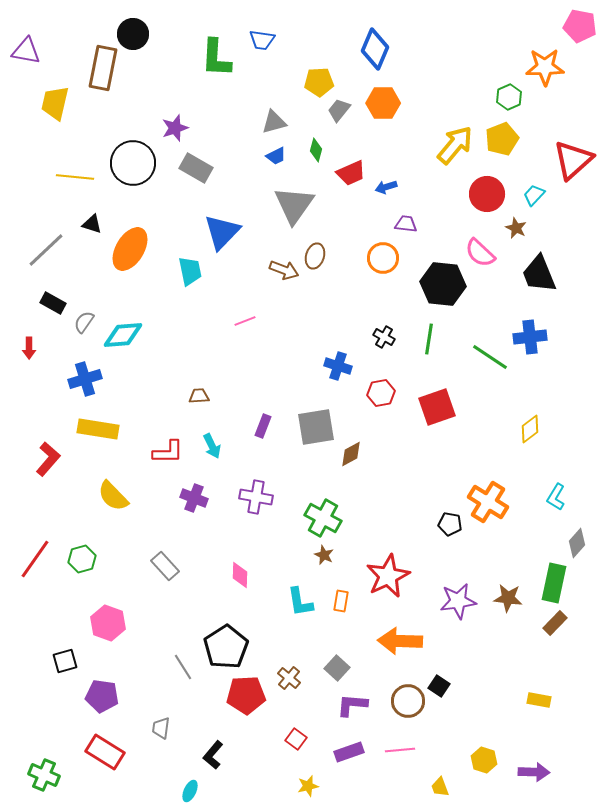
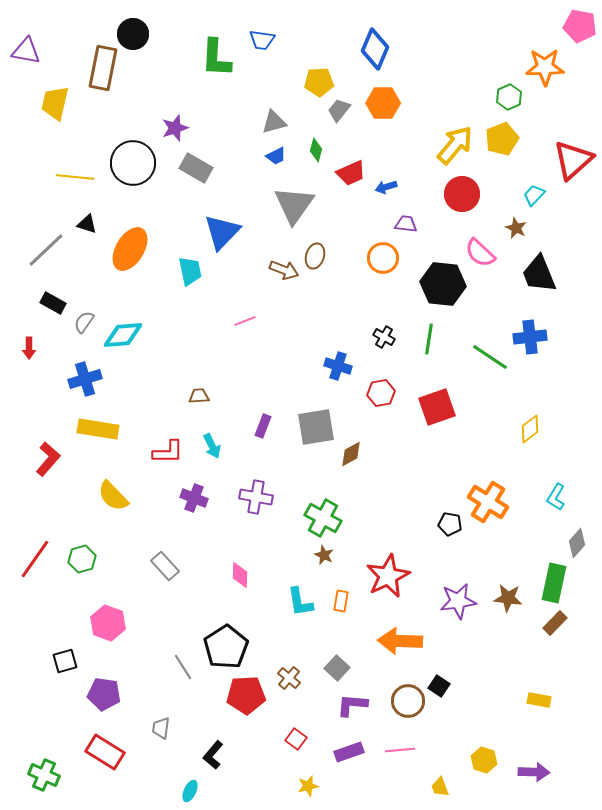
red circle at (487, 194): moved 25 px left
black triangle at (92, 224): moved 5 px left
purple pentagon at (102, 696): moved 2 px right, 2 px up
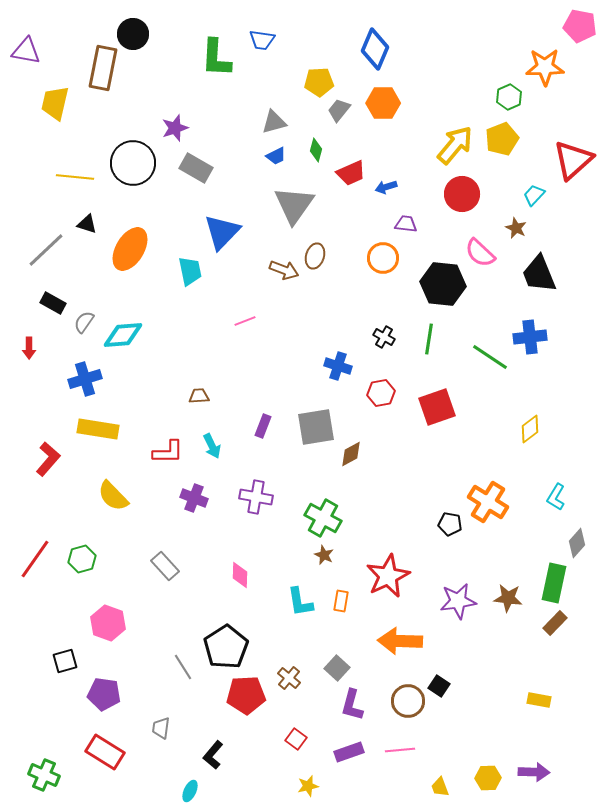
purple L-shape at (352, 705): rotated 80 degrees counterclockwise
yellow hexagon at (484, 760): moved 4 px right, 18 px down; rotated 20 degrees counterclockwise
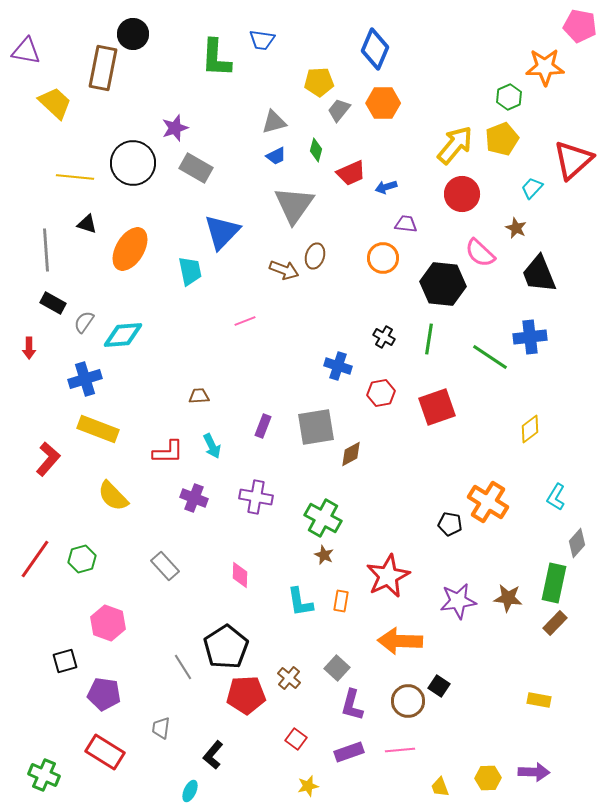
yellow trapezoid at (55, 103): rotated 120 degrees clockwise
cyan trapezoid at (534, 195): moved 2 px left, 7 px up
gray line at (46, 250): rotated 51 degrees counterclockwise
yellow rectangle at (98, 429): rotated 12 degrees clockwise
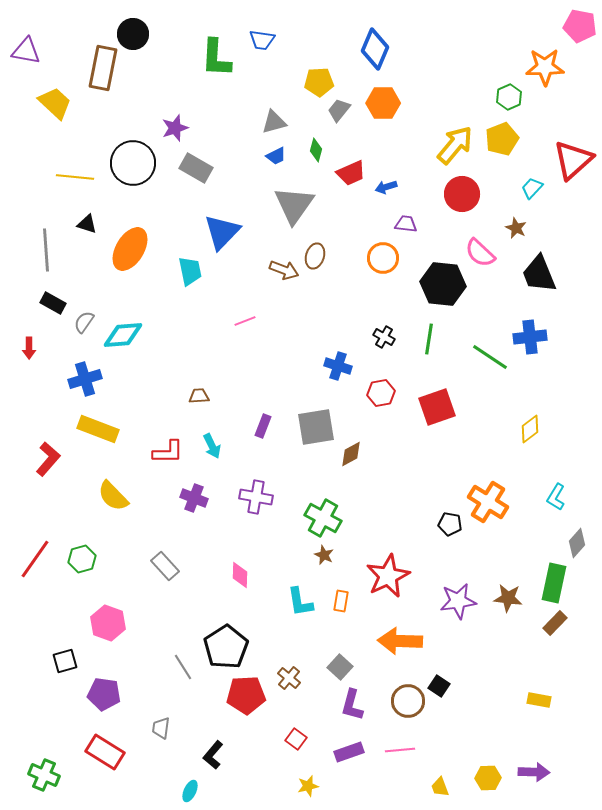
gray square at (337, 668): moved 3 px right, 1 px up
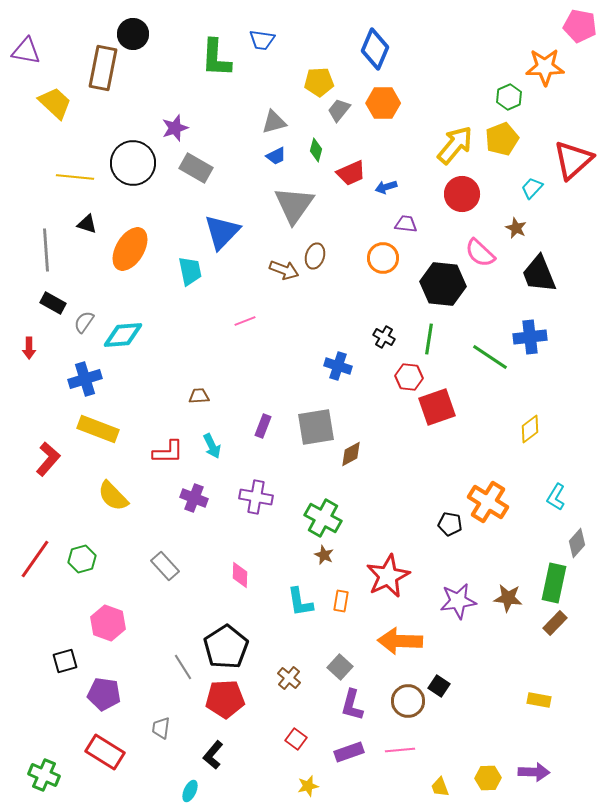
red hexagon at (381, 393): moved 28 px right, 16 px up; rotated 16 degrees clockwise
red pentagon at (246, 695): moved 21 px left, 4 px down
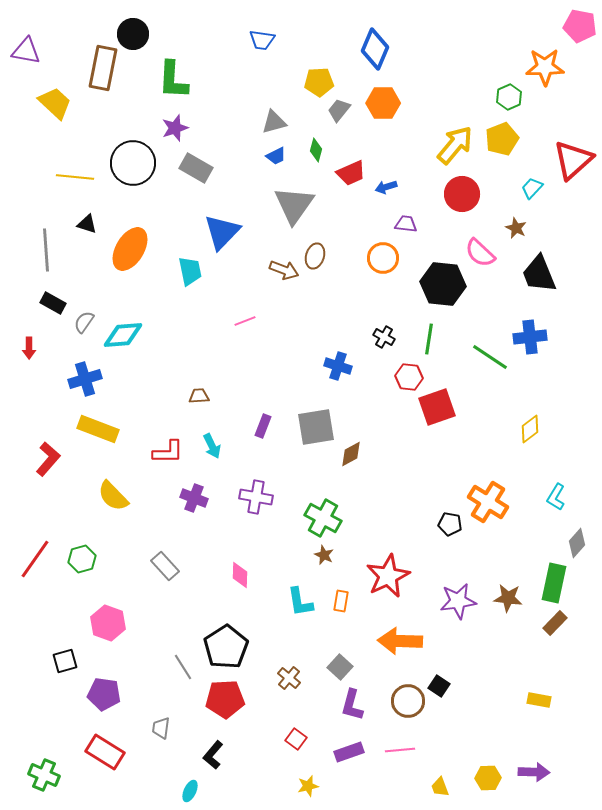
green L-shape at (216, 58): moved 43 px left, 22 px down
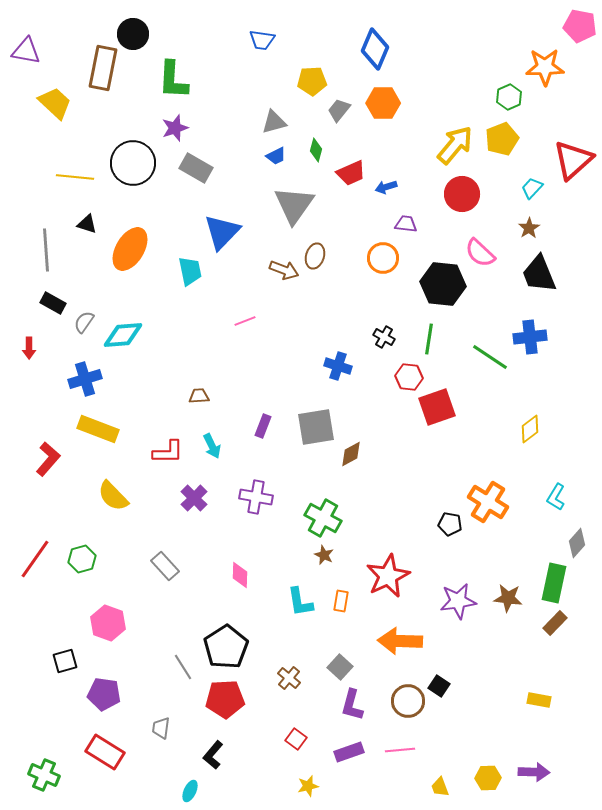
yellow pentagon at (319, 82): moved 7 px left, 1 px up
brown star at (516, 228): moved 13 px right; rotated 15 degrees clockwise
purple cross at (194, 498): rotated 24 degrees clockwise
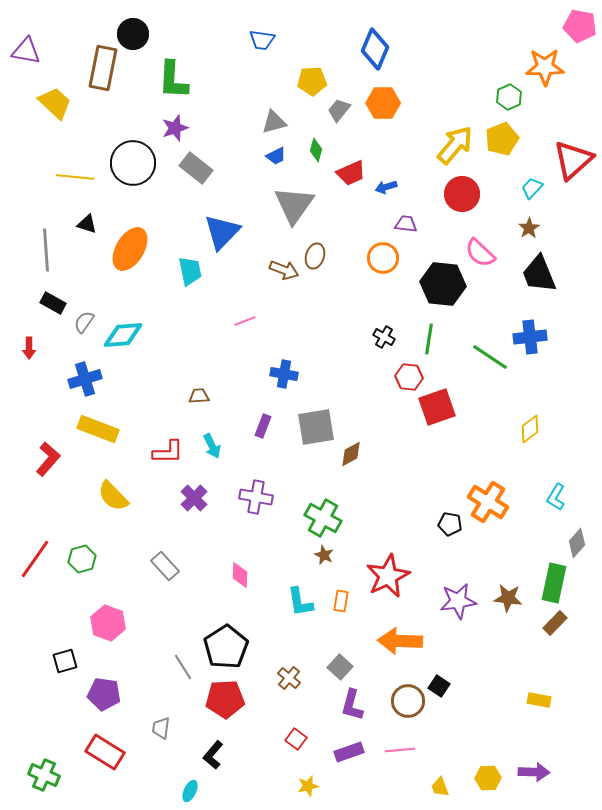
gray rectangle at (196, 168): rotated 8 degrees clockwise
blue cross at (338, 366): moved 54 px left, 8 px down; rotated 8 degrees counterclockwise
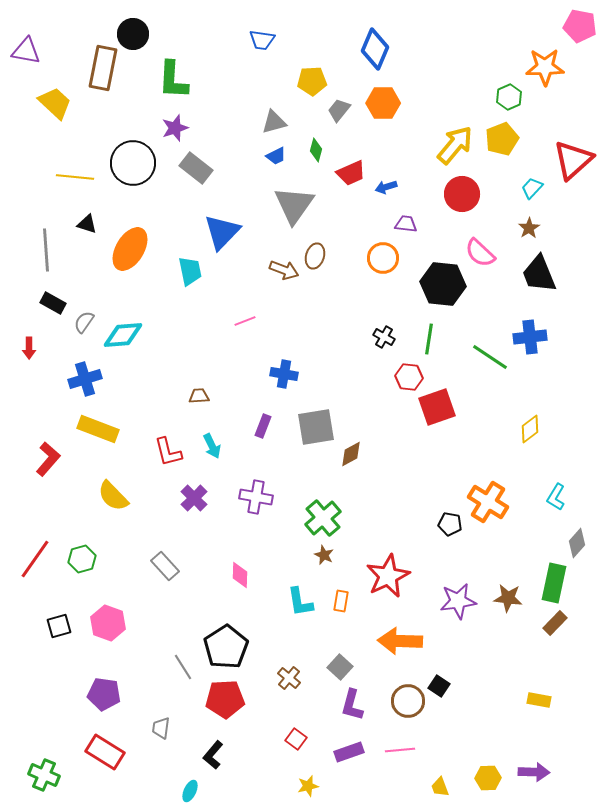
red L-shape at (168, 452): rotated 76 degrees clockwise
green cross at (323, 518): rotated 21 degrees clockwise
black square at (65, 661): moved 6 px left, 35 px up
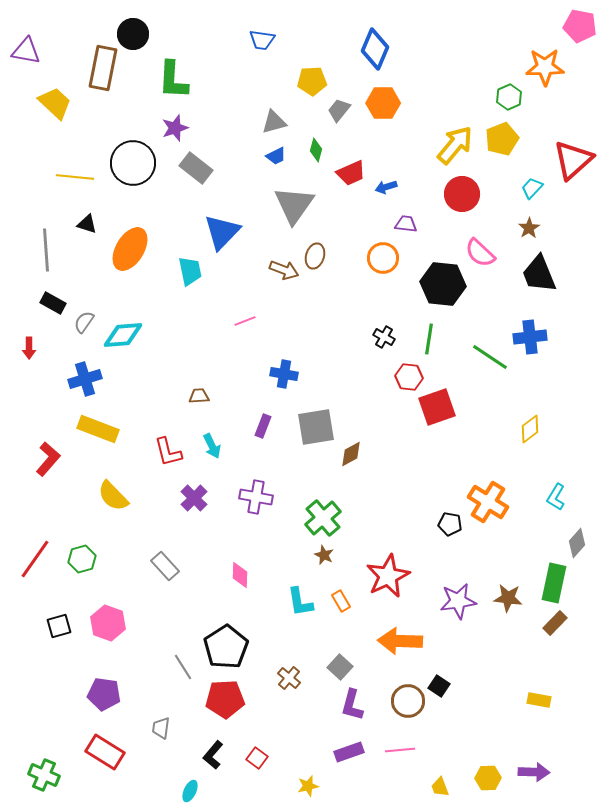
orange rectangle at (341, 601): rotated 40 degrees counterclockwise
red square at (296, 739): moved 39 px left, 19 px down
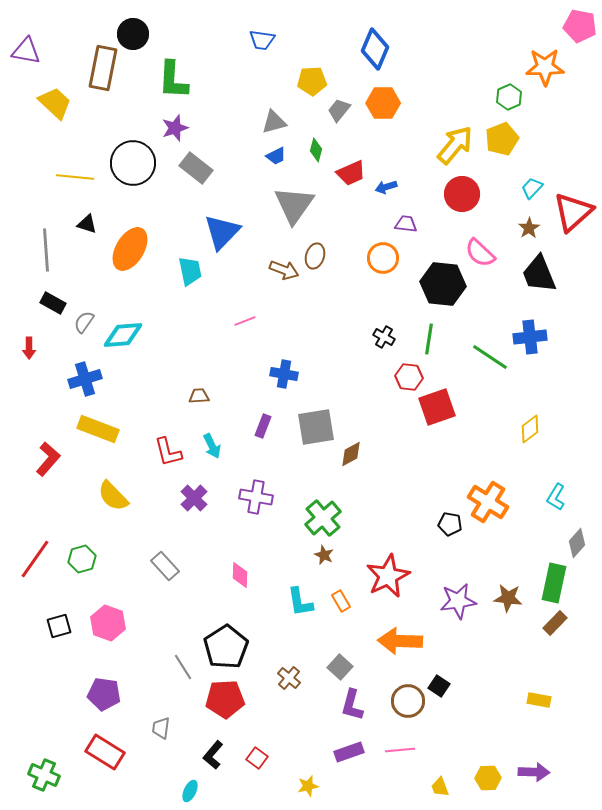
red triangle at (573, 160): moved 52 px down
